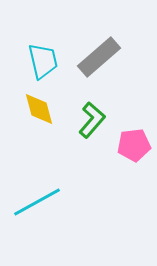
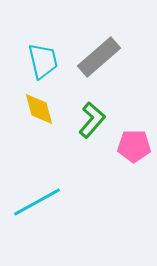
pink pentagon: moved 1 px down; rotated 8 degrees clockwise
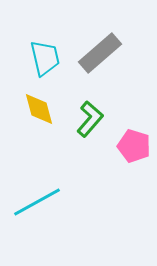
gray rectangle: moved 1 px right, 4 px up
cyan trapezoid: moved 2 px right, 3 px up
green L-shape: moved 2 px left, 1 px up
pink pentagon: rotated 16 degrees clockwise
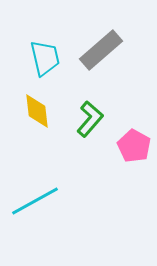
gray rectangle: moved 1 px right, 3 px up
yellow diamond: moved 2 px left, 2 px down; rotated 9 degrees clockwise
pink pentagon: rotated 12 degrees clockwise
cyan line: moved 2 px left, 1 px up
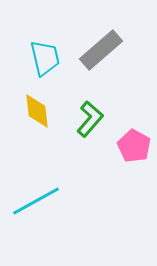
cyan line: moved 1 px right
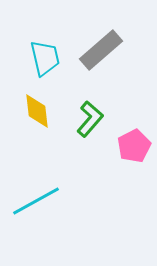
pink pentagon: rotated 16 degrees clockwise
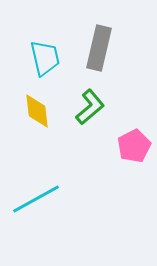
gray rectangle: moved 2 px left, 2 px up; rotated 36 degrees counterclockwise
green L-shape: moved 12 px up; rotated 9 degrees clockwise
cyan line: moved 2 px up
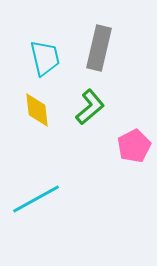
yellow diamond: moved 1 px up
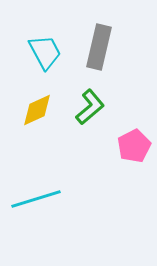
gray rectangle: moved 1 px up
cyan trapezoid: moved 6 px up; rotated 15 degrees counterclockwise
yellow diamond: rotated 72 degrees clockwise
cyan line: rotated 12 degrees clockwise
